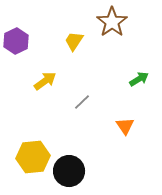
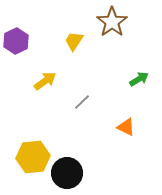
orange triangle: moved 1 px right, 1 px down; rotated 30 degrees counterclockwise
black circle: moved 2 px left, 2 px down
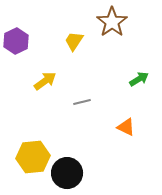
gray line: rotated 30 degrees clockwise
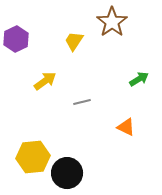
purple hexagon: moved 2 px up
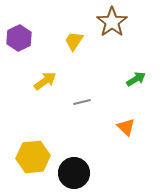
purple hexagon: moved 3 px right, 1 px up
green arrow: moved 3 px left
orange triangle: rotated 18 degrees clockwise
black circle: moved 7 px right
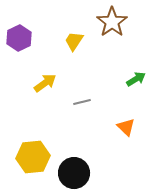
yellow arrow: moved 2 px down
